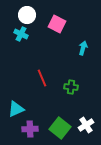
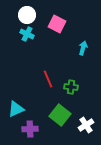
cyan cross: moved 6 px right
red line: moved 6 px right, 1 px down
green square: moved 13 px up
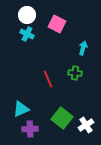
green cross: moved 4 px right, 14 px up
cyan triangle: moved 5 px right
green square: moved 2 px right, 3 px down
